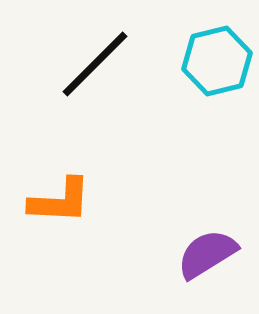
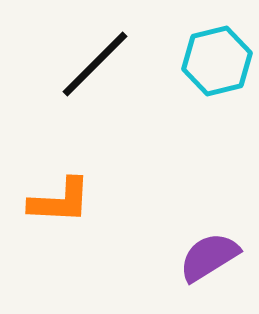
purple semicircle: moved 2 px right, 3 px down
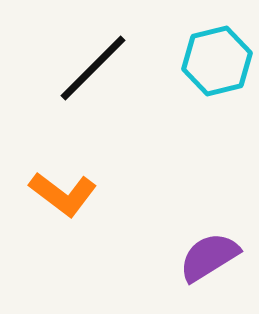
black line: moved 2 px left, 4 px down
orange L-shape: moved 3 px right, 7 px up; rotated 34 degrees clockwise
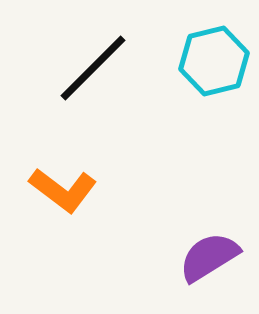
cyan hexagon: moved 3 px left
orange L-shape: moved 4 px up
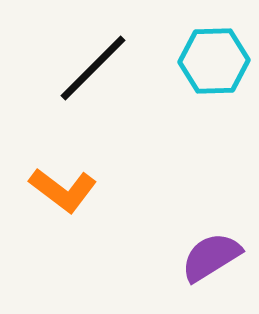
cyan hexagon: rotated 12 degrees clockwise
purple semicircle: moved 2 px right
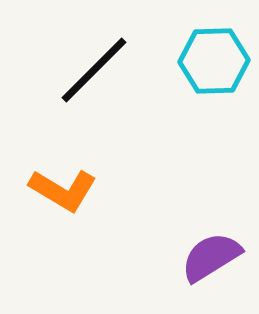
black line: moved 1 px right, 2 px down
orange L-shape: rotated 6 degrees counterclockwise
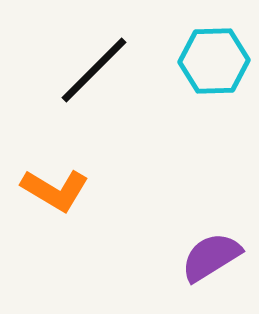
orange L-shape: moved 8 px left
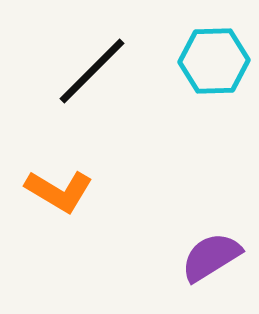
black line: moved 2 px left, 1 px down
orange L-shape: moved 4 px right, 1 px down
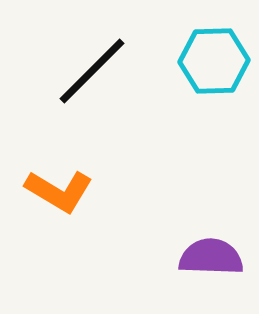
purple semicircle: rotated 34 degrees clockwise
